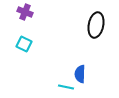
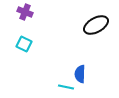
black ellipse: rotated 50 degrees clockwise
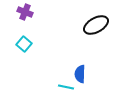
cyan square: rotated 14 degrees clockwise
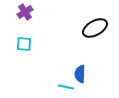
purple cross: rotated 35 degrees clockwise
black ellipse: moved 1 px left, 3 px down
cyan square: rotated 35 degrees counterclockwise
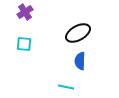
black ellipse: moved 17 px left, 5 px down
blue semicircle: moved 13 px up
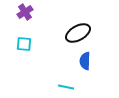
blue semicircle: moved 5 px right
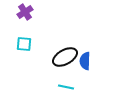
black ellipse: moved 13 px left, 24 px down
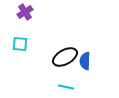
cyan square: moved 4 px left
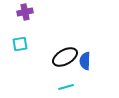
purple cross: rotated 21 degrees clockwise
cyan square: rotated 14 degrees counterclockwise
cyan line: rotated 28 degrees counterclockwise
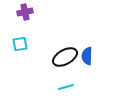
blue semicircle: moved 2 px right, 5 px up
